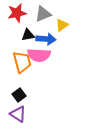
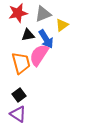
red star: moved 1 px right
blue arrow: rotated 54 degrees clockwise
pink semicircle: rotated 120 degrees clockwise
orange trapezoid: moved 1 px left, 1 px down
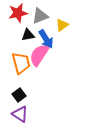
gray triangle: moved 3 px left, 2 px down
purple triangle: moved 2 px right
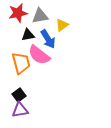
gray triangle: rotated 12 degrees clockwise
blue arrow: moved 2 px right
pink semicircle: rotated 85 degrees counterclockwise
purple triangle: moved 4 px up; rotated 42 degrees counterclockwise
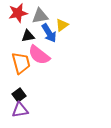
black triangle: moved 1 px down
blue arrow: moved 1 px right, 6 px up
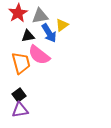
red star: rotated 18 degrees counterclockwise
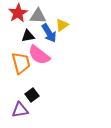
gray triangle: moved 2 px left; rotated 12 degrees clockwise
black square: moved 13 px right
